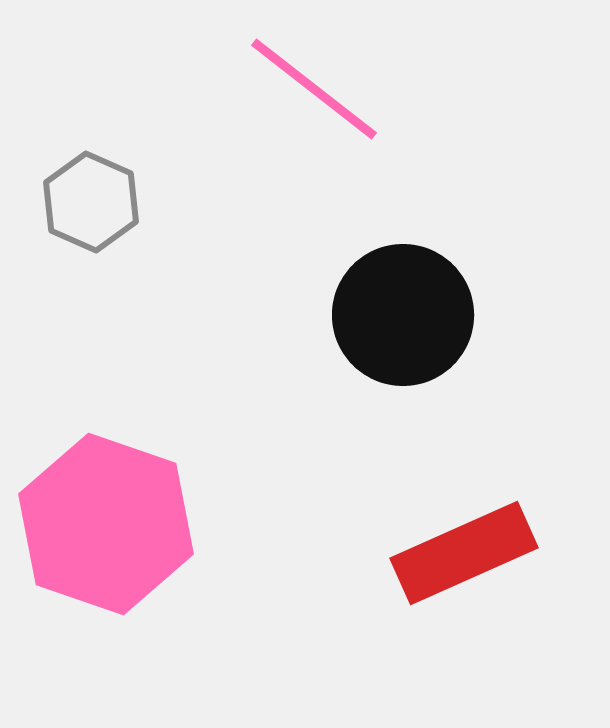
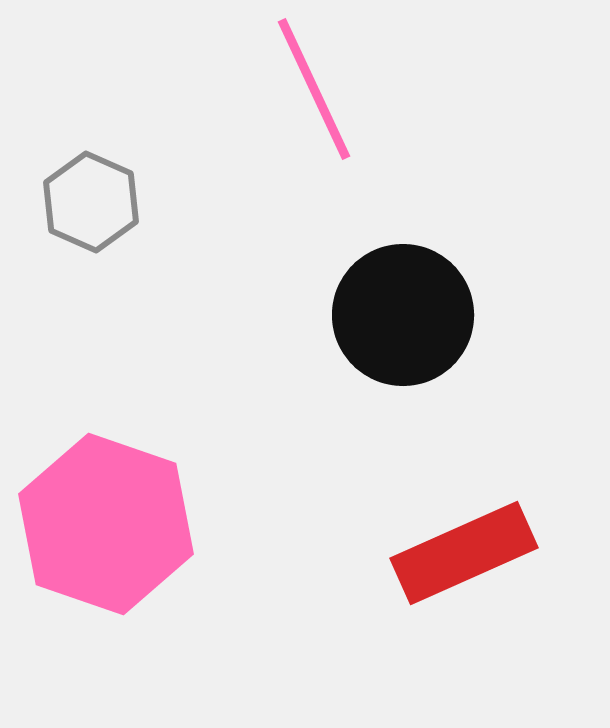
pink line: rotated 27 degrees clockwise
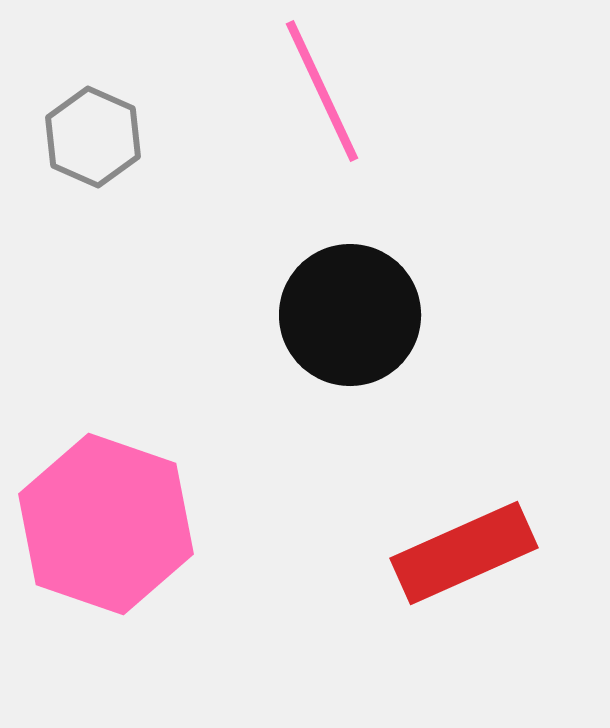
pink line: moved 8 px right, 2 px down
gray hexagon: moved 2 px right, 65 px up
black circle: moved 53 px left
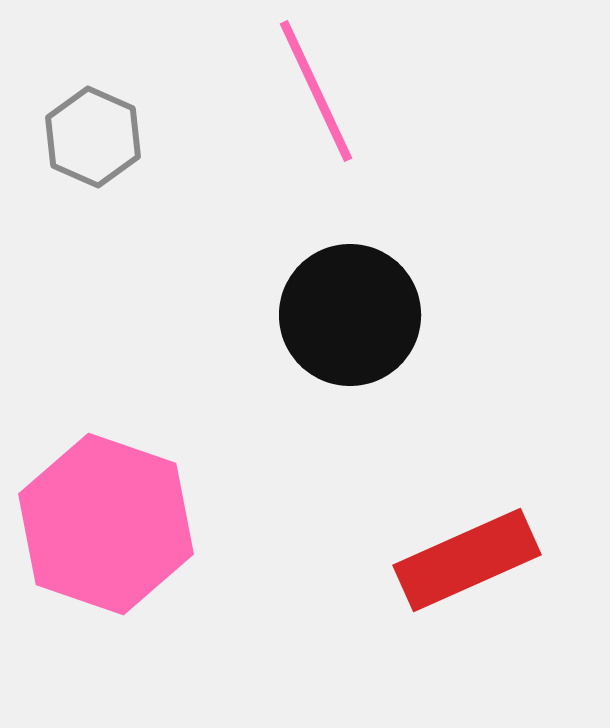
pink line: moved 6 px left
red rectangle: moved 3 px right, 7 px down
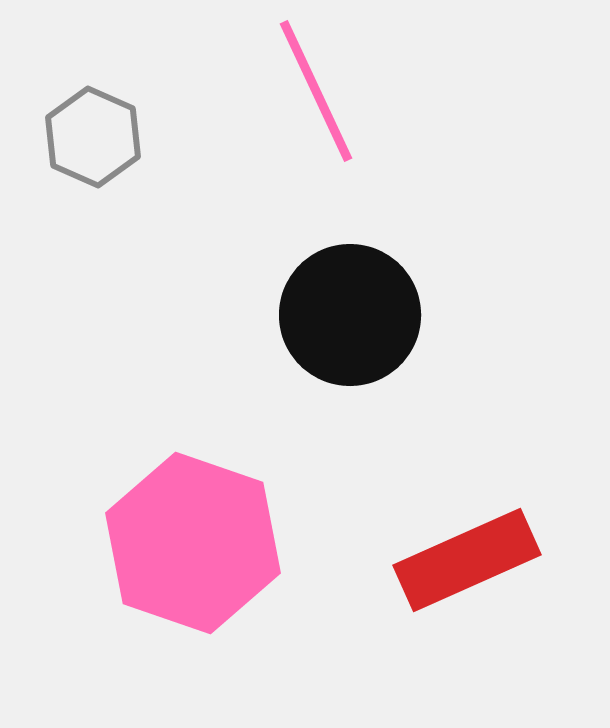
pink hexagon: moved 87 px right, 19 px down
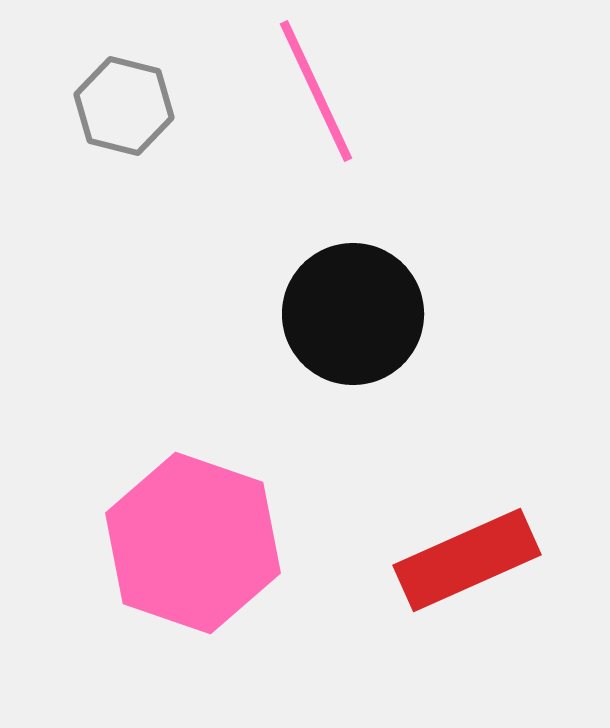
gray hexagon: moved 31 px right, 31 px up; rotated 10 degrees counterclockwise
black circle: moved 3 px right, 1 px up
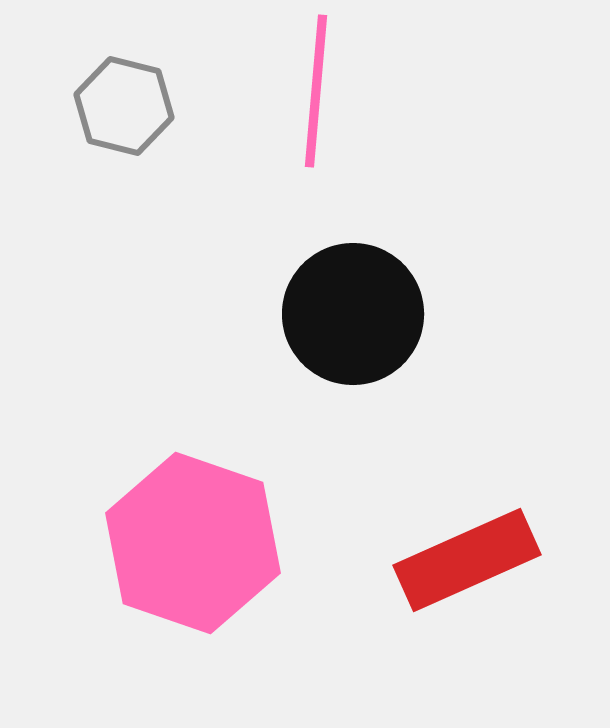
pink line: rotated 30 degrees clockwise
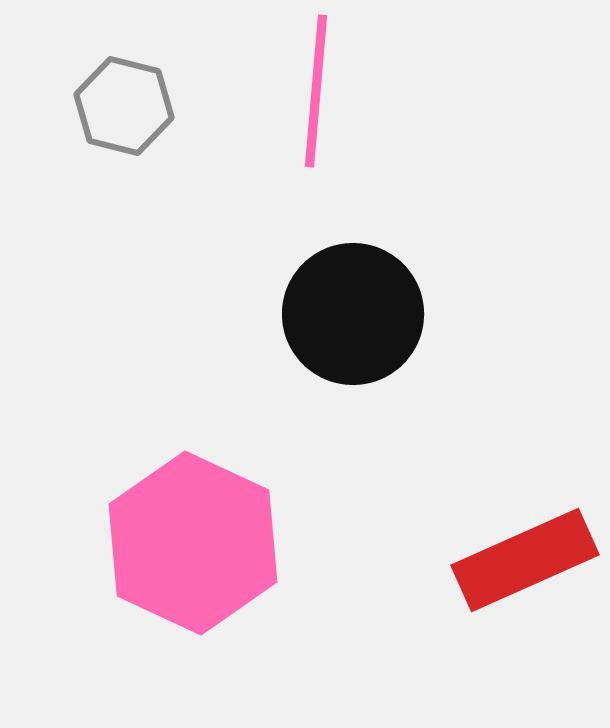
pink hexagon: rotated 6 degrees clockwise
red rectangle: moved 58 px right
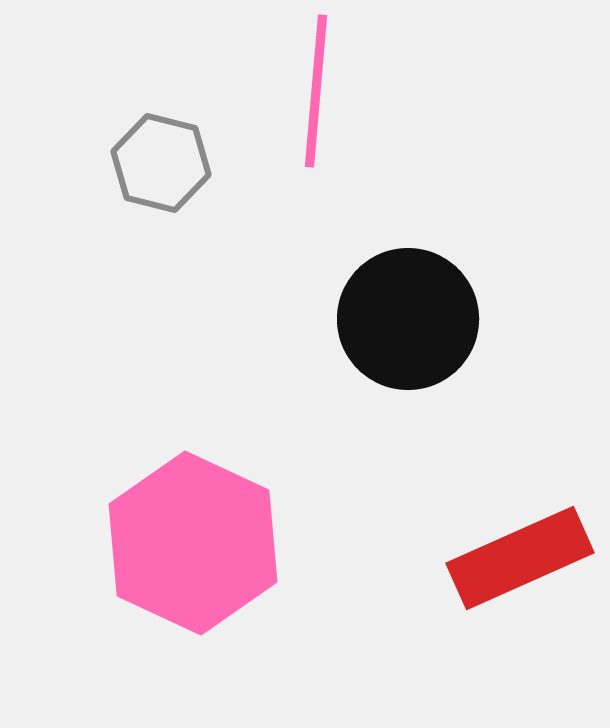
gray hexagon: moved 37 px right, 57 px down
black circle: moved 55 px right, 5 px down
red rectangle: moved 5 px left, 2 px up
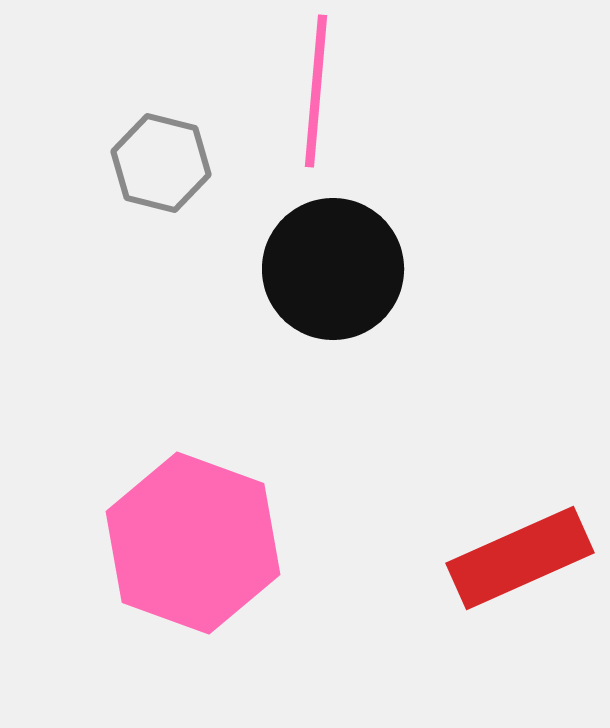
black circle: moved 75 px left, 50 px up
pink hexagon: rotated 5 degrees counterclockwise
